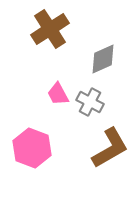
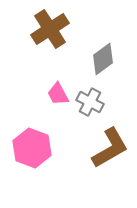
gray diamond: rotated 12 degrees counterclockwise
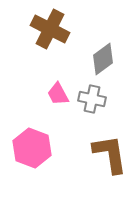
brown cross: rotated 30 degrees counterclockwise
gray cross: moved 2 px right, 3 px up; rotated 16 degrees counterclockwise
brown L-shape: moved 6 px down; rotated 69 degrees counterclockwise
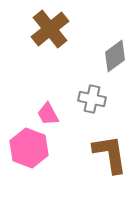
brown cross: rotated 24 degrees clockwise
gray diamond: moved 12 px right, 3 px up
pink trapezoid: moved 10 px left, 20 px down
pink hexagon: moved 3 px left
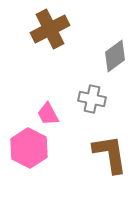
brown cross: rotated 12 degrees clockwise
pink hexagon: rotated 6 degrees clockwise
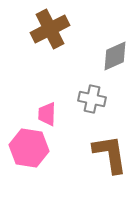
gray diamond: rotated 12 degrees clockwise
pink trapezoid: moved 1 px left; rotated 30 degrees clockwise
pink hexagon: rotated 18 degrees counterclockwise
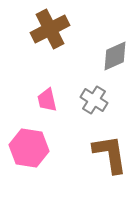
gray cross: moved 2 px right, 1 px down; rotated 20 degrees clockwise
pink trapezoid: moved 14 px up; rotated 15 degrees counterclockwise
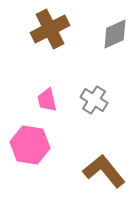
gray diamond: moved 22 px up
pink hexagon: moved 1 px right, 3 px up
brown L-shape: moved 6 px left, 17 px down; rotated 30 degrees counterclockwise
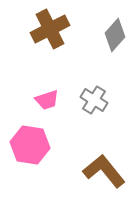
gray diamond: moved 1 px down; rotated 24 degrees counterclockwise
pink trapezoid: rotated 95 degrees counterclockwise
